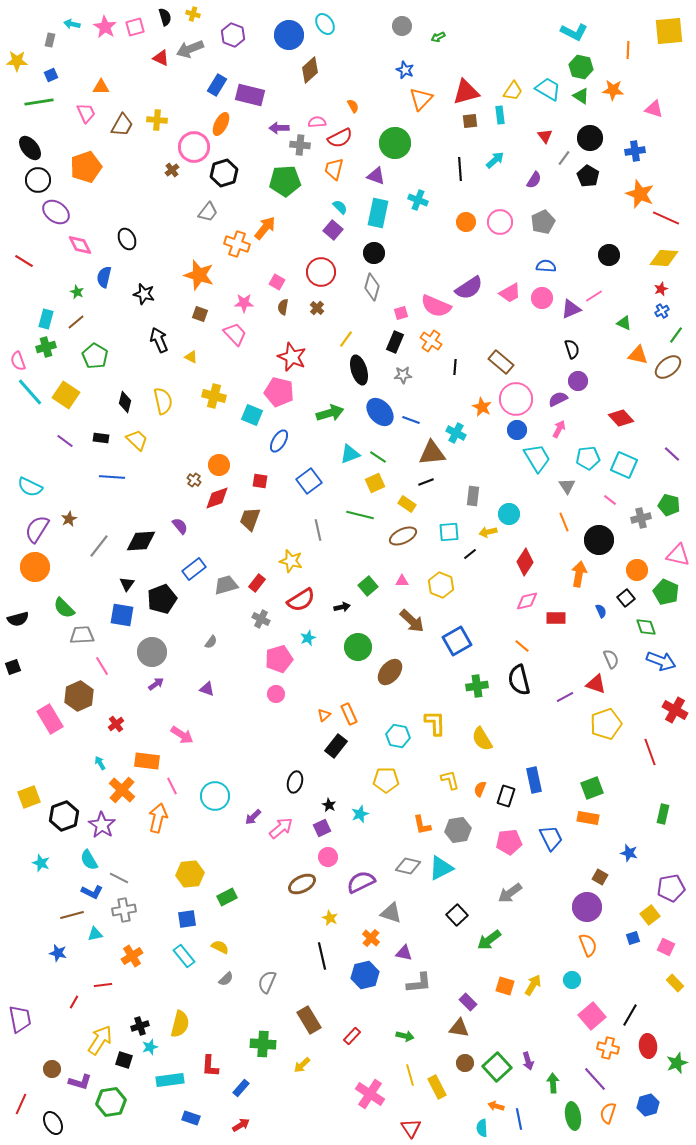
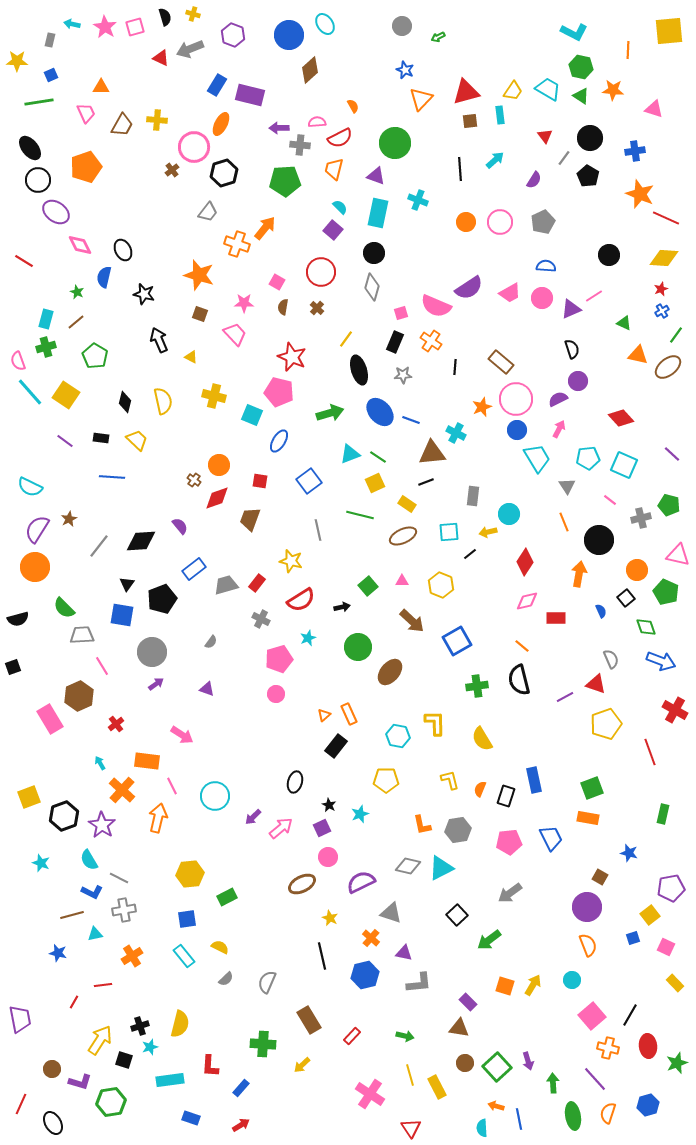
black ellipse at (127, 239): moved 4 px left, 11 px down
orange star at (482, 407): rotated 24 degrees clockwise
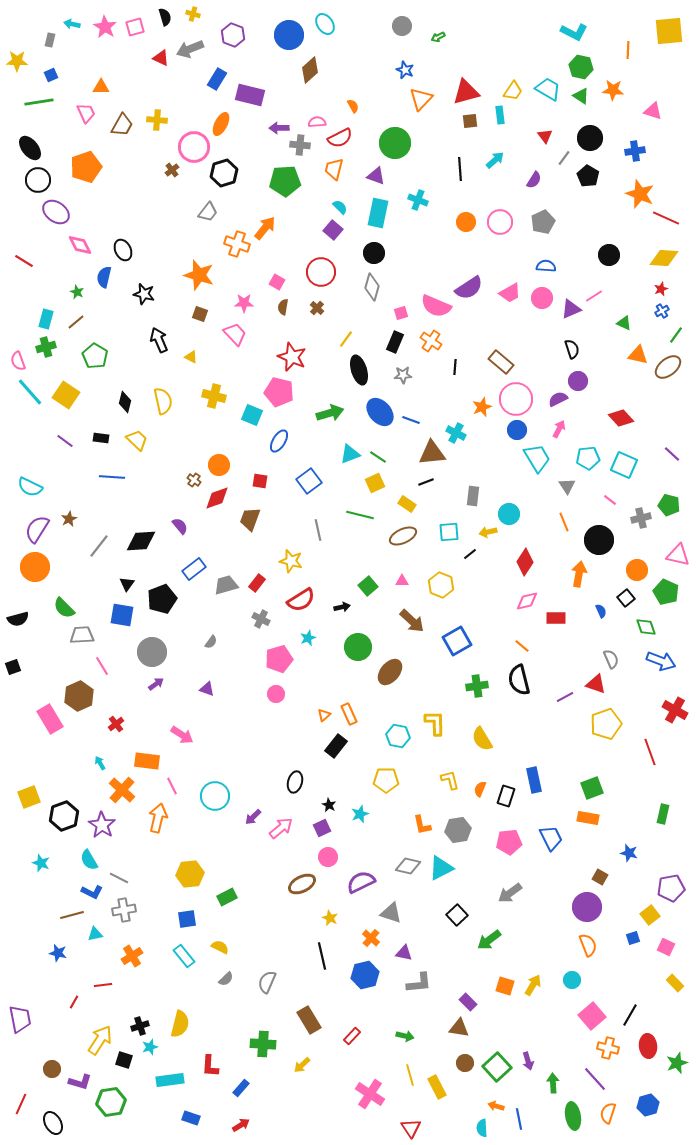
blue rectangle at (217, 85): moved 6 px up
pink triangle at (654, 109): moved 1 px left, 2 px down
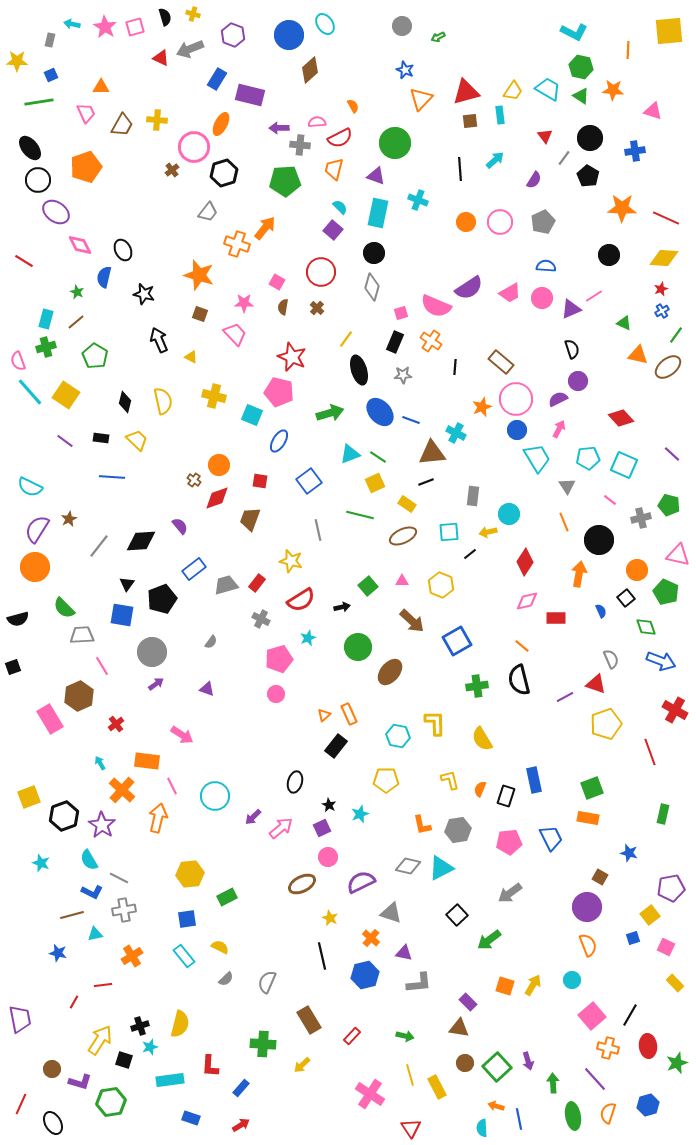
orange star at (640, 194): moved 18 px left, 14 px down; rotated 20 degrees counterclockwise
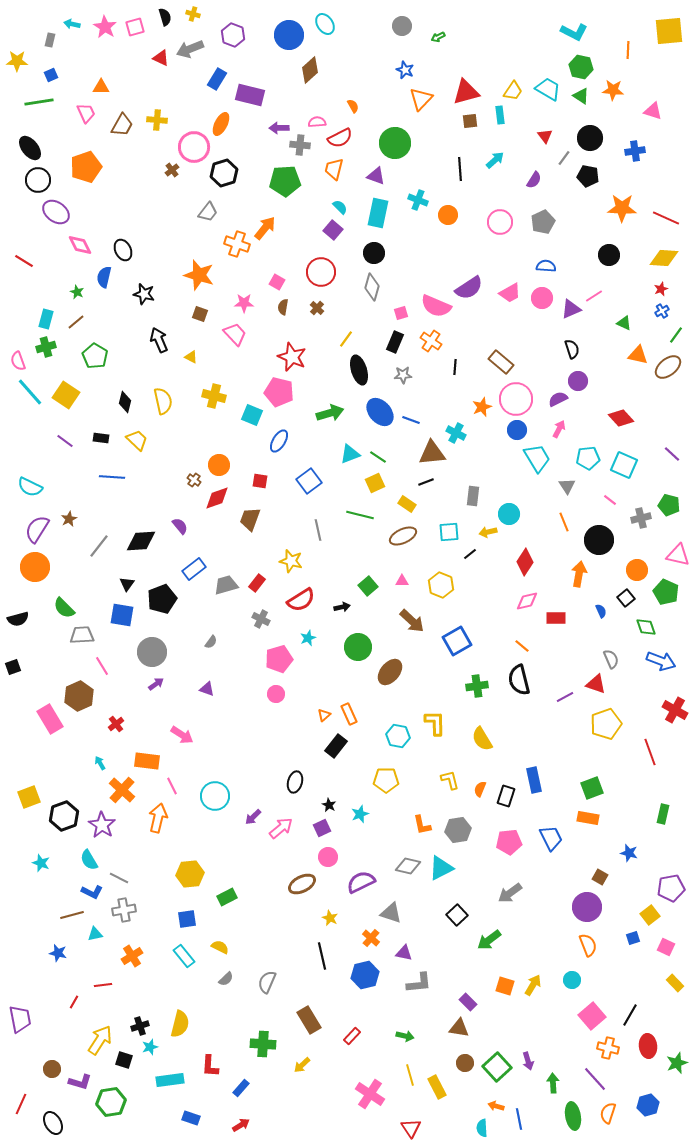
black pentagon at (588, 176): rotated 20 degrees counterclockwise
orange circle at (466, 222): moved 18 px left, 7 px up
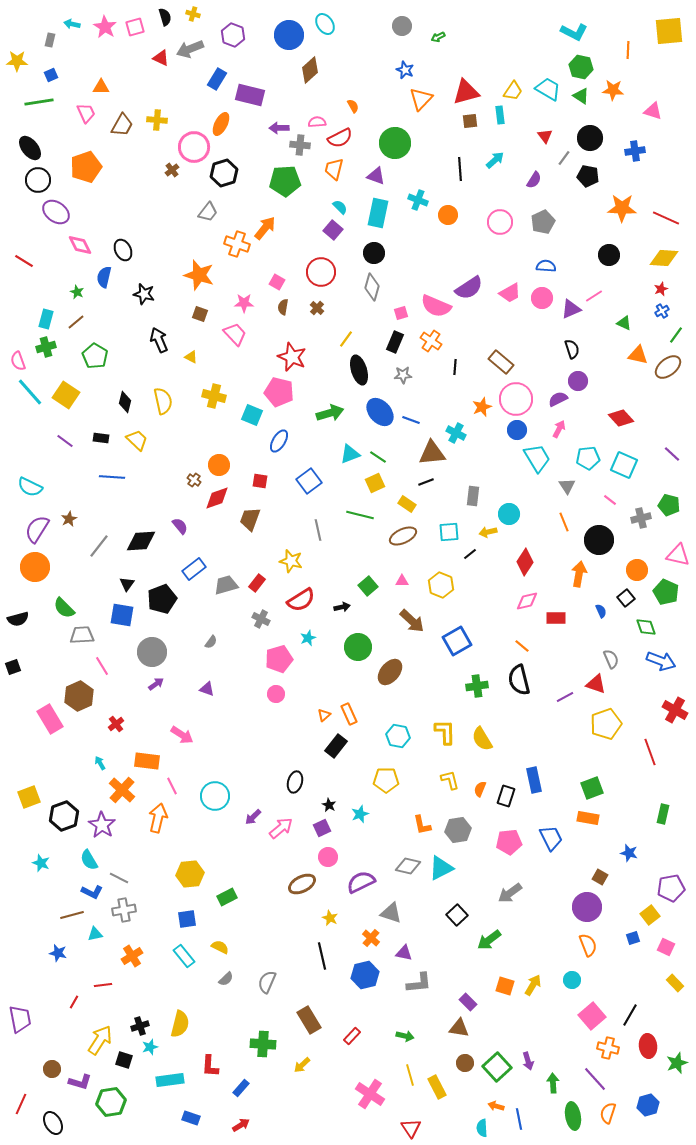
yellow L-shape at (435, 723): moved 10 px right, 9 px down
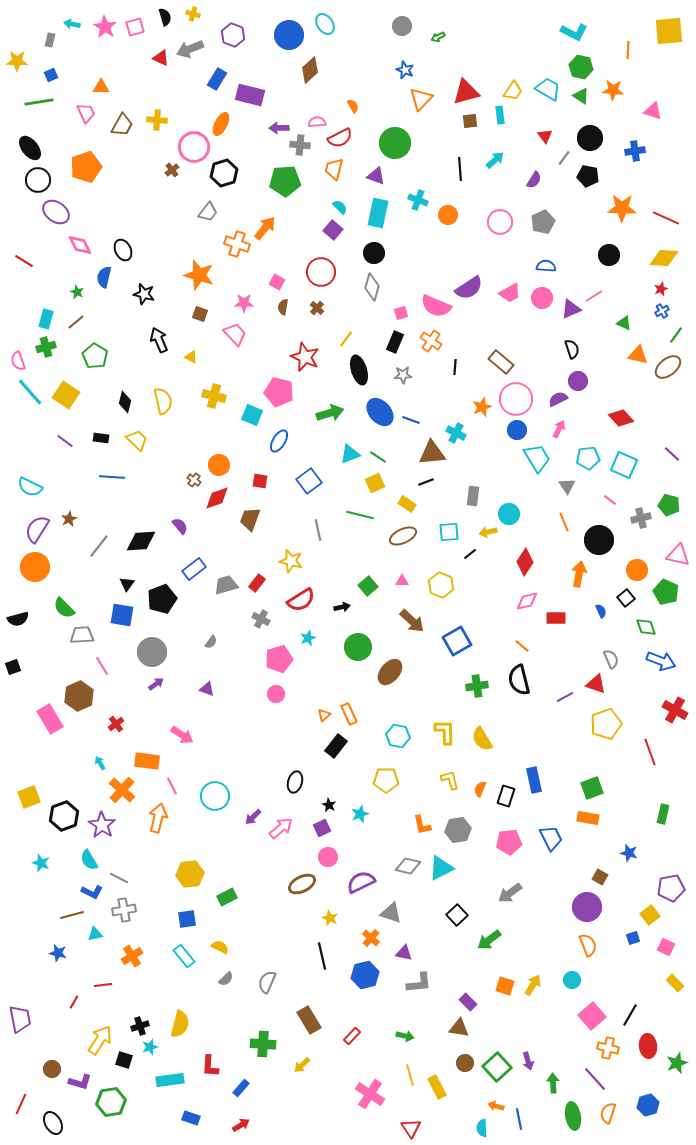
red star at (292, 357): moved 13 px right
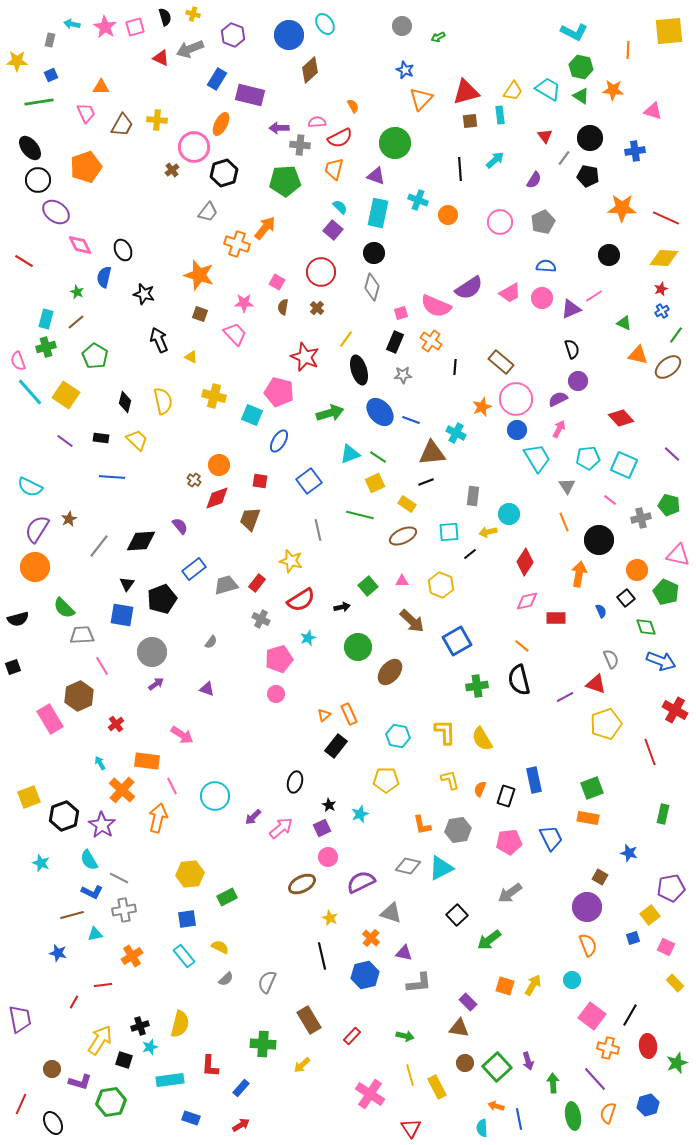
pink square at (592, 1016): rotated 12 degrees counterclockwise
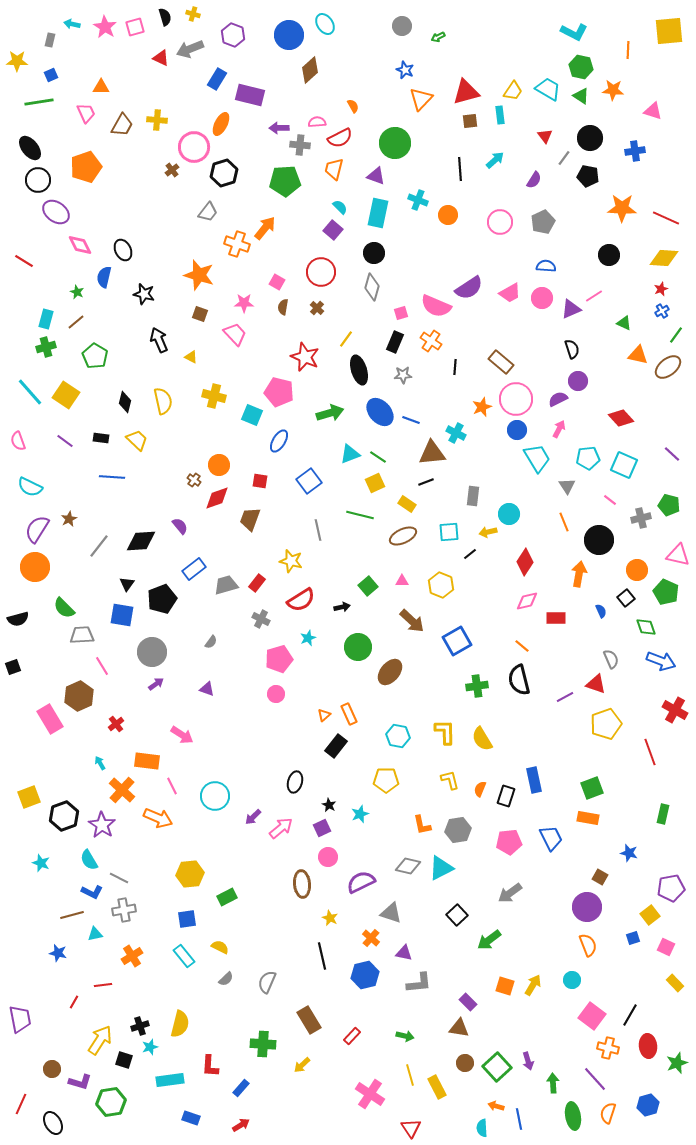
pink semicircle at (18, 361): moved 80 px down
orange arrow at (158, 818): rotated 100 degrees clockwise
brown ellipse at (302, 884): rotated 68 degrees counterclockwise
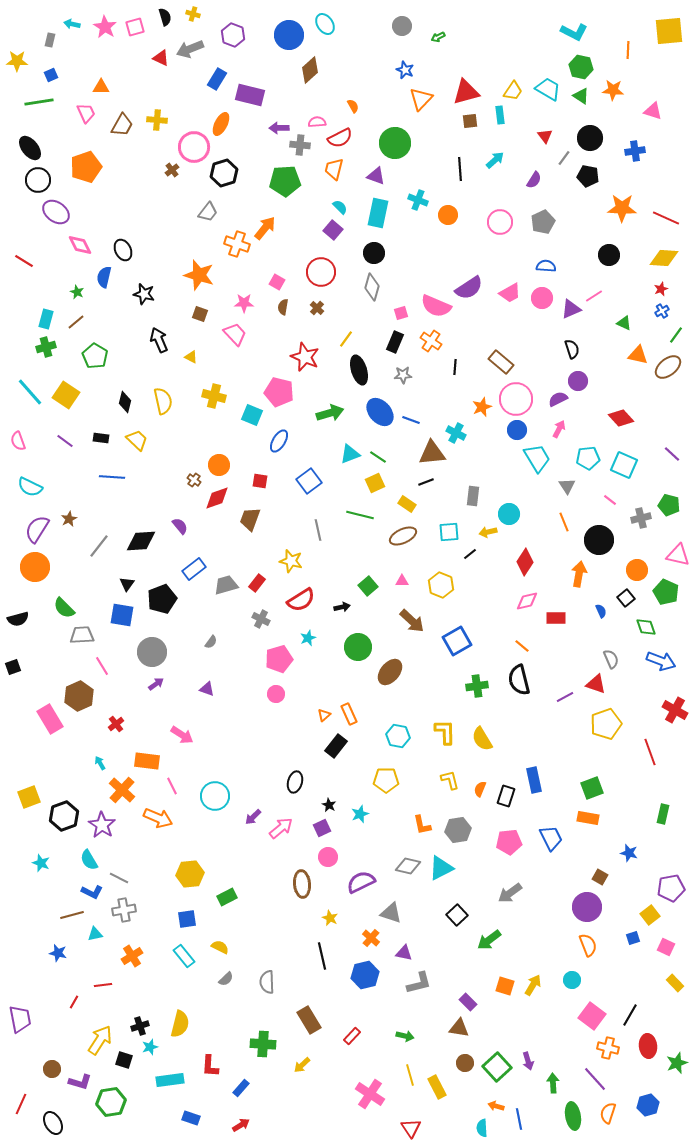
gray semicircle at (267, 982): rotated 25 degrees counterclockwise
gray L-shape at (419, 983): rotated 8 degrees counterclockwise
